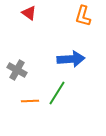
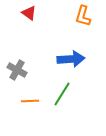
green line: moved 5 px right, 1 px down
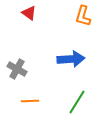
gray cross: moved 1 px up
green line: moved 15 px right, 8 px down
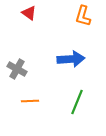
green line: rotated 10 degrees counterclockwise
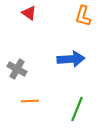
green line: moved 7 px down
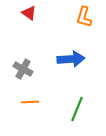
orange L-shape: moved 1 px right, 1 px down
gray cross: moved 6 px right
orange line: moved 1 px down
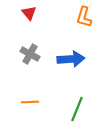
red triangle: rotated 14 degrees clockwise
gray cross: moved 7 px right, 15 px up
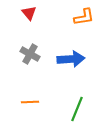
orange L-shape: rotated 115 degrees counterclockwise
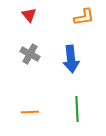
red triangle: moved 2 px down
blue arrow: rotated 88 degrees clockwise
orange line: moved 10 px down
green line: rotated 25 degrees counterclockwise
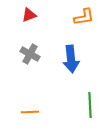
red triangle: rotated 49 degrees clockwise
green line: moved 13 px right, 4 px up
